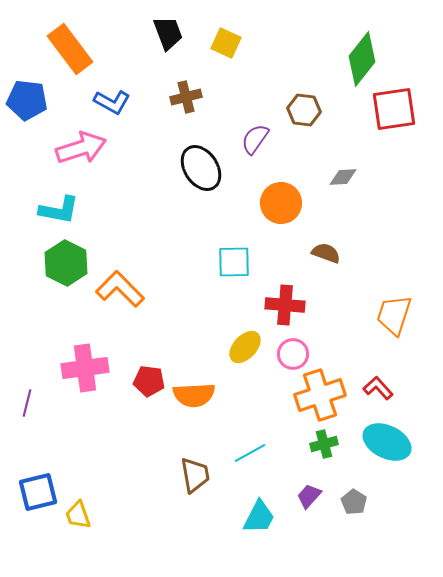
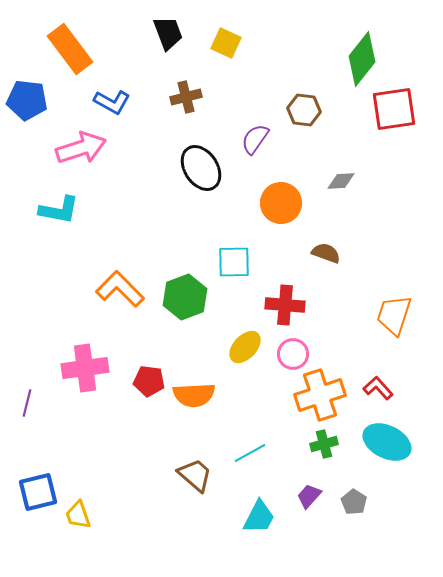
gray diamond: moved 2 px left, 4 px down
green hexagon: moved 119 px right, 34 px down; rotated 12 degrees clockwise
brown trapezoid: rotated 39 degrees counterclockwise
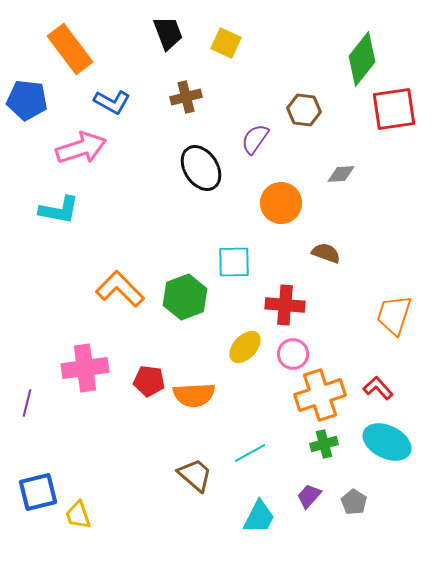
gray diamond: moved 7 px up
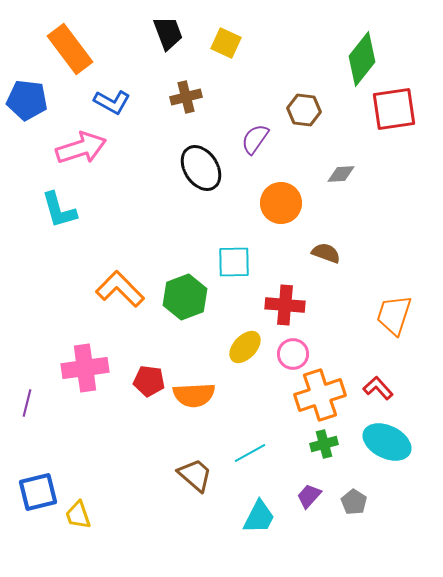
cyan L-shape: rotated 63 degrees clockwise
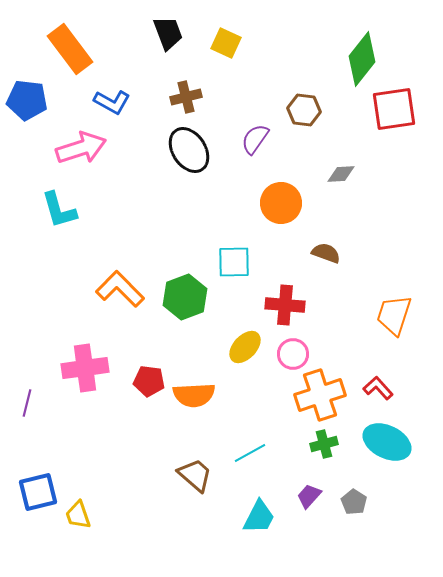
black ellipse: moved 12 px left, 18 px up
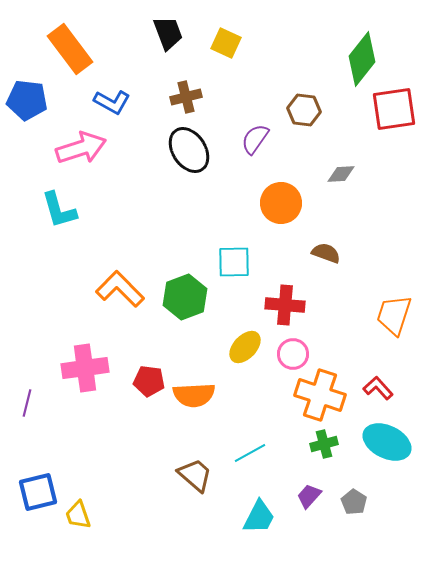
orange cross: rotated 36 degrees clockwise
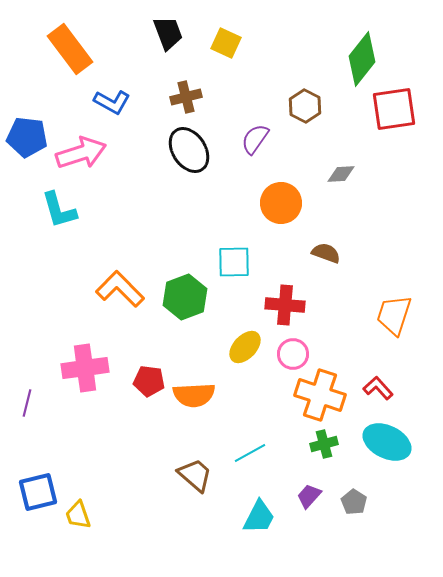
blue pentagon: moved 37 px down
brown hexagon: moved 1 px right, 4 px up; rotated 20 degrees clockwise
pink arrow: moved 5 px down
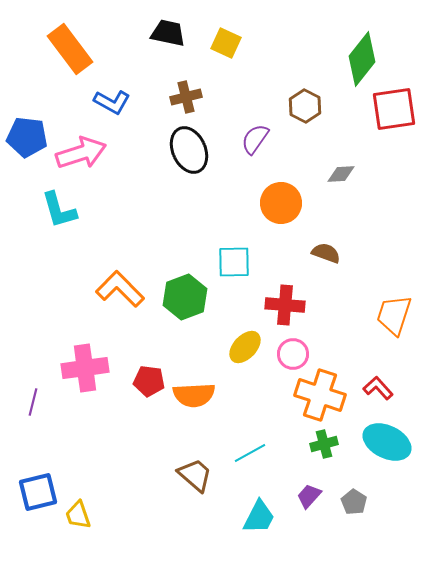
black trapezoid: rotated 57 degrees counterclockwise
black ellipse: rotated 9 degrees clockwise
purple line: moved 6 px right, 1 px up
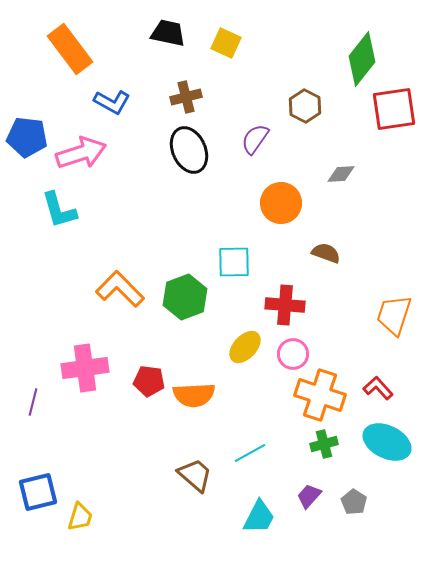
yellow trapezoid: moved 2 px right, 2 px down; rotated 144 degrees counterclockwise
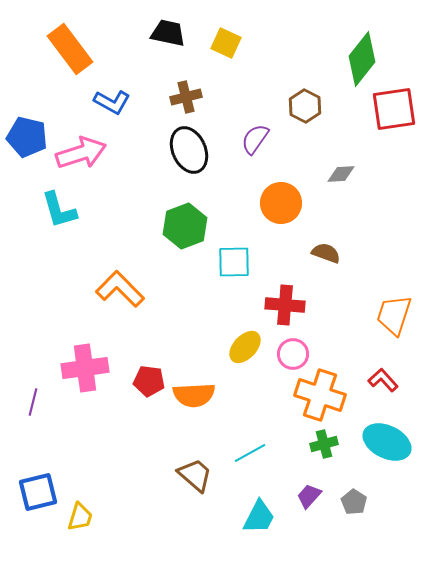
blue pentagon: rotated 6 degrees clockwise
green hexagon: moved 71 px up
red L-shape: moved 5 px right, 8 px up
